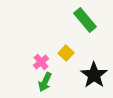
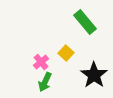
green rectangle: moved 2 px down
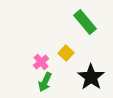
black star: moved 3 px left, 2 px down
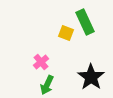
green rectangle: rotated 15 degrees clockwise
yellow square: moved 20 px up; rotated 21 degrees counterclockwise
green arrow: moved 2 px right, 3 px down
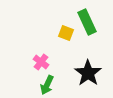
green rectangle: moved 2 px right
pink cross: rotated 14 degrees counterclockwise
black star: moved 3 px left, 4 px up
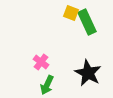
yellow square: moved 5 px right, 20 px up
black star: rotated 8 degrees counterclockwise
